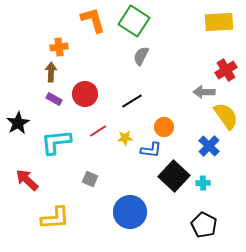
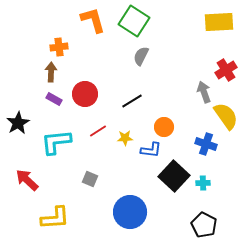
gray arrow: rotated 70 degrees clockwise
blue cross: moved 3 px left, 2 px up; rotated 25 degrees counterclockwise
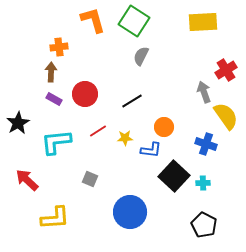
yellow rectangle: moved 16 px left
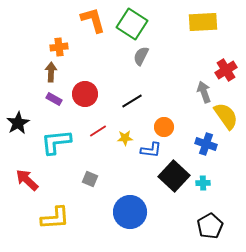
green square: moved 2 px left, 3 px down
black pentagon: moved 6 px right, 1 px down; rotated 15 degrees clockwise
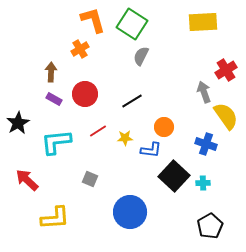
orange cross: moved 21 px right, 2 px down; rotated 24 degrees counterclockwise
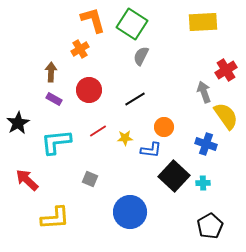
red circle: moved 4 px right, 4 px up
black line: moved 3 px right, 2 px up
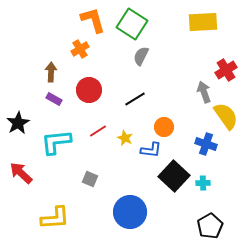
yellow star: rotated 28 degrees clockwise
red arrow: moved 6 px left, 7 px up
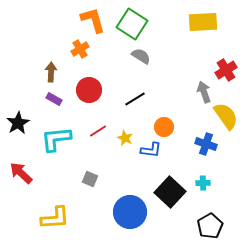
gray semicircle: rotated 96 degrees clockwise
cyan L-shape: moved 3 px up
black square: moved 4 px left, 16 px down
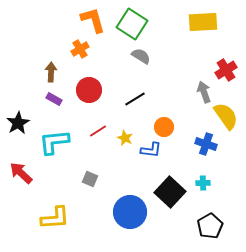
cyan L-shape: moved 2 px left, 3 px down
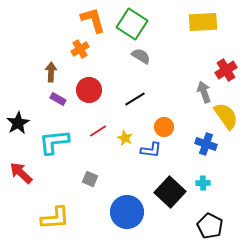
purple rectangle: moved 4 px right
blue circle: moved 3 px left
black pentagon: rotated 15 degrees counterclockwise
